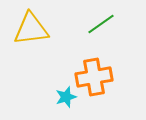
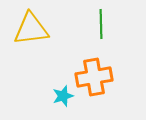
green line: rotated 56 degrees counterclockwise
cyan star: moved 3 px left, 1 px up
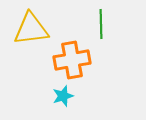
orange cross: moved 22 px left, 17 px up
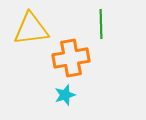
orange cross: moved 1 px left, 2 px up
cyan star: moved 2 px right, 1 px up
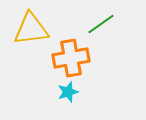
green line: rotated 56 degrees clockwise
cyan star: moved 3 px right, 3 px up
